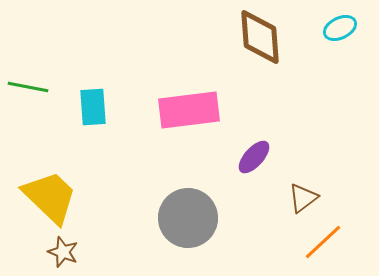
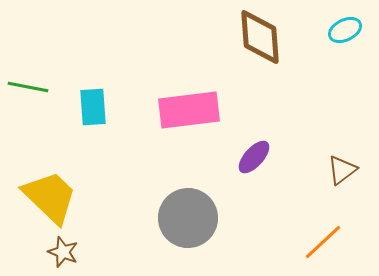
cyan ellipse: moved 5 px right, 2 px down
brown triangle: moved 39 px right, 28 px up
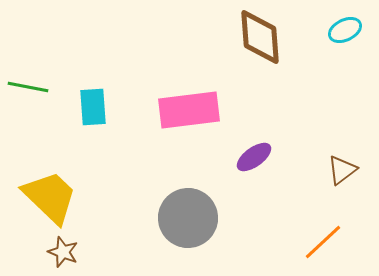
purple ellipse: rotated 12 degrees clockwise
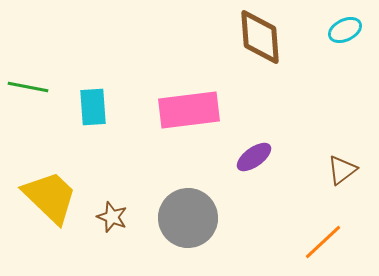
brown star: moved 49 px right, 35 px up
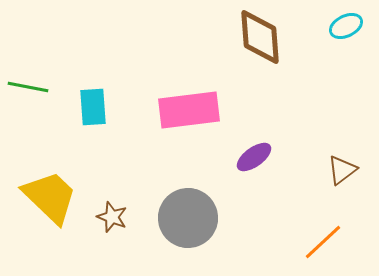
cyan ellipse: moved 1 px right, 4 px up
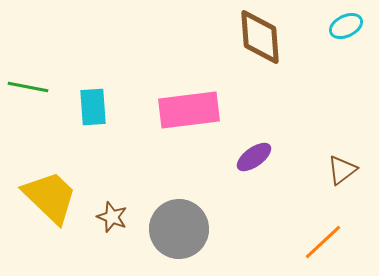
gray circle: moved 9 px left, 11 px down
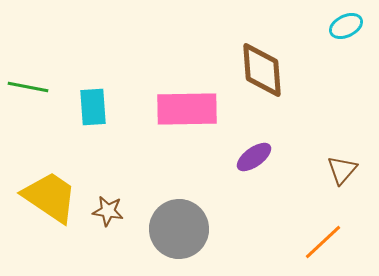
brown diamond: moved 2 px right, 33 px down
pink rectangle: moved 2 px left, 1 px up; rotated 6 degrees clockwise
brown triangle: rotated 12 degrees counterclockwise
yellow trapezoid: rotated 10 degrees counterclockwise
brown star: moved 4 px left, 6 px up; rotated 12 degrees counterclockwise
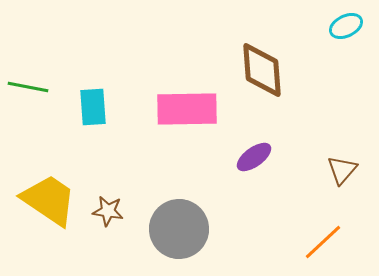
yellow trapezoid: moved 1 px left, 3 px down
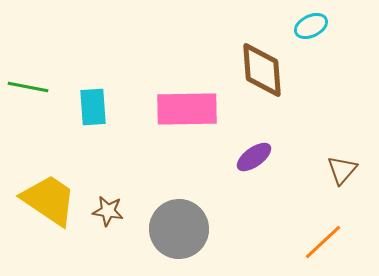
cyan ellipse: moved 35 px left
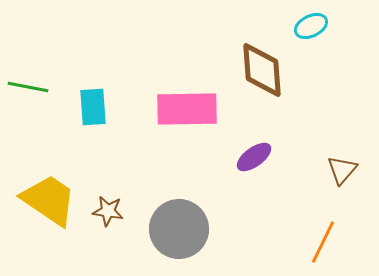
orange line: rotated 21 degrees counterclockwise
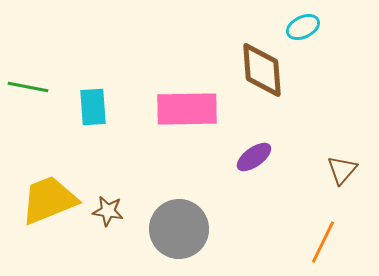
cyan ellipse: moved 8 px left, 1 px down
yellow trapezoid: rotated 56 degrees counterclockwise
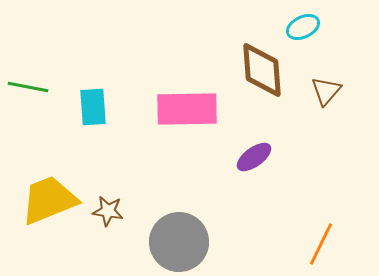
brown triangle: moved 16 px left, 79 px up
gray circle: moved 13 px down
orange line: moved 2 px left, 2 px down
